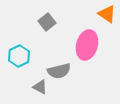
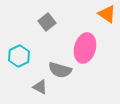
pink ellipse: moved 2 px left, 3 px down
gray semicircle: moved 1 px right, 1 px up; rotated 30 degrees clockwise
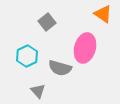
orange triangle: moved 4 px left
cyan hexagon: moved 8 px right
gray semicircle: moved 2 px up
gray triangle: moved 2 px left, 4 px down; rotated 21 degrees clockwise
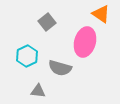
orange triangle: moved 2 px left
pink ellipse: moved 6 px up
gray triangle: rotated 42 degrees counterclockwise
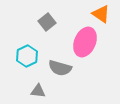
pink ellipse: rotated 8 degrees clockwise
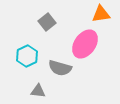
orange triangle: rotated 42 degrees counterclockwise
pink ellipse: moved 2 px down; rotated 12 degrees clockwise
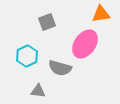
gray square: rotated 18 degrees clockwise
